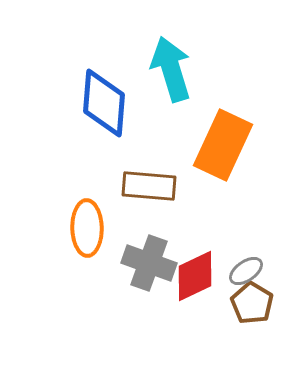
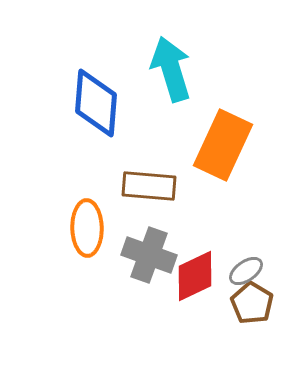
blue diamond: moved 8 px left
gray cross: moved 8 px up
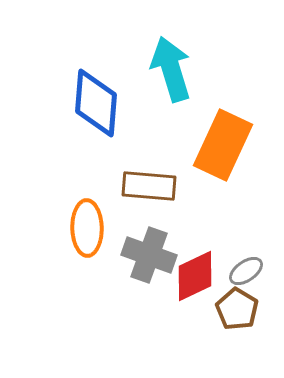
brown pentagon: moved 15 px left, 6 px down
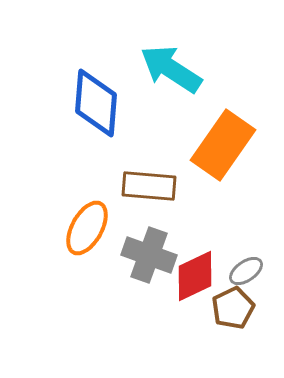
cyan arrow: rotated 40 degrees counterclockwise
orange rectangle: rotated 10 degrees clockwise
orange ellipse: rotated 30 degrees clockwise
brown pentagon: moved 4 px left, 1 px up; rotated 15 degrees clockwise
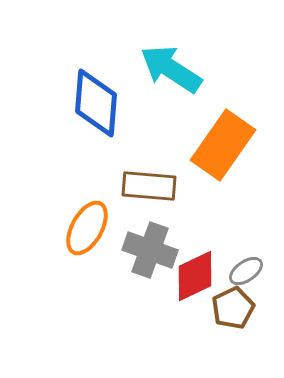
gray cross: moved 1 px right, 5 px up
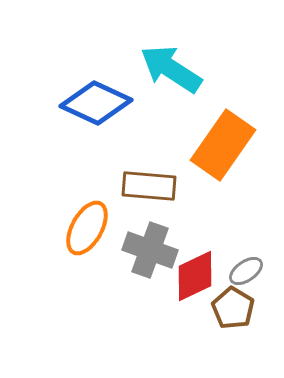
blue diamond: rotated 70 degrees counterclockwise
brown pentagon: rotated 15 degrees counterclockwise
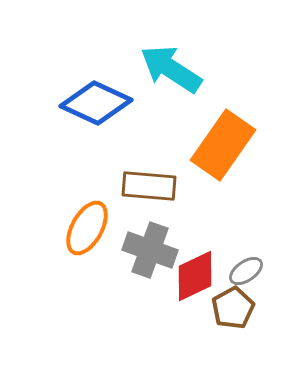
brown pentagon: rotated 12 degrees clockwise
